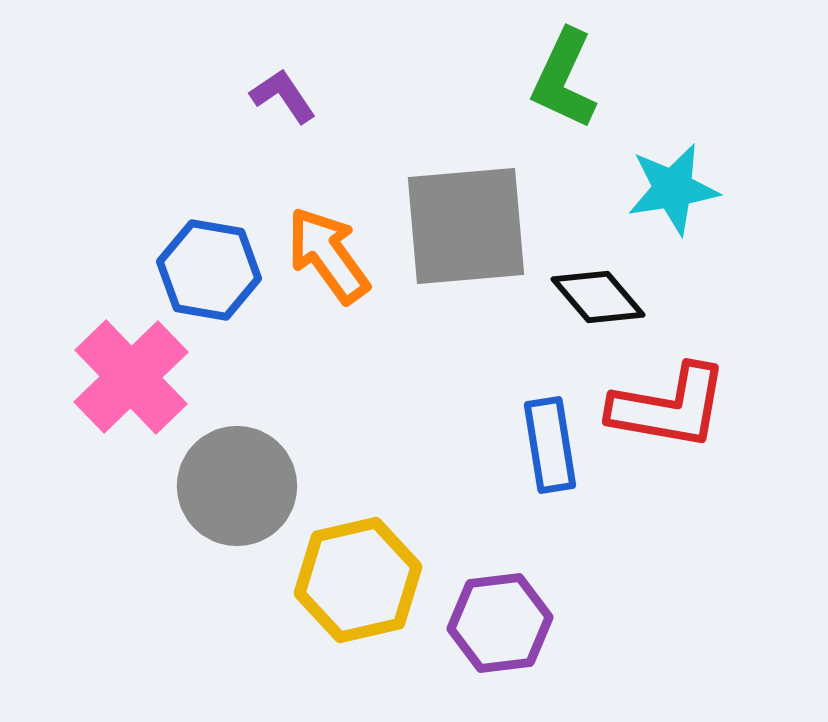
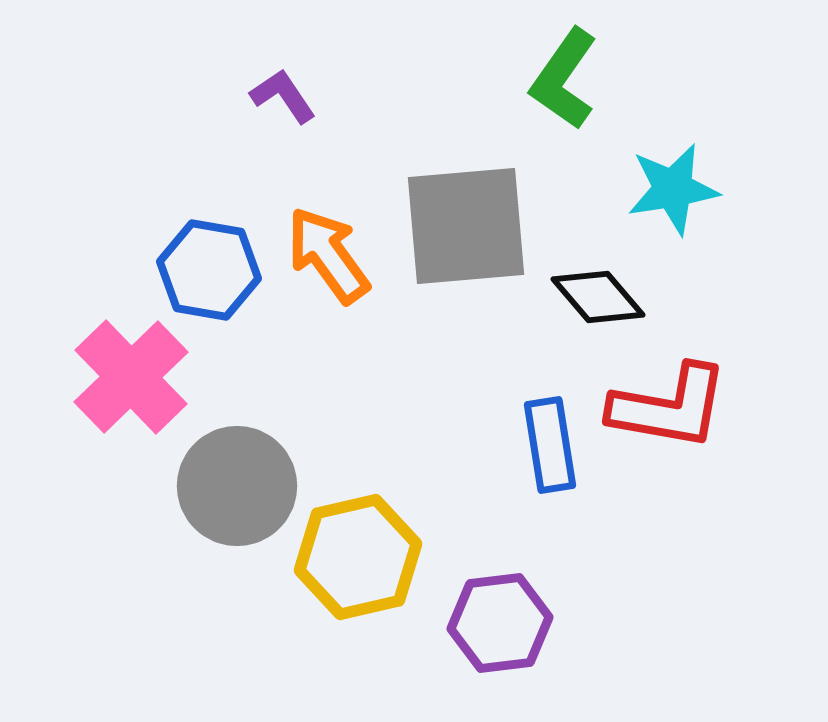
green L-shape: rotated 10 degrees clockwise
yellow hexagon: moved 23 px up
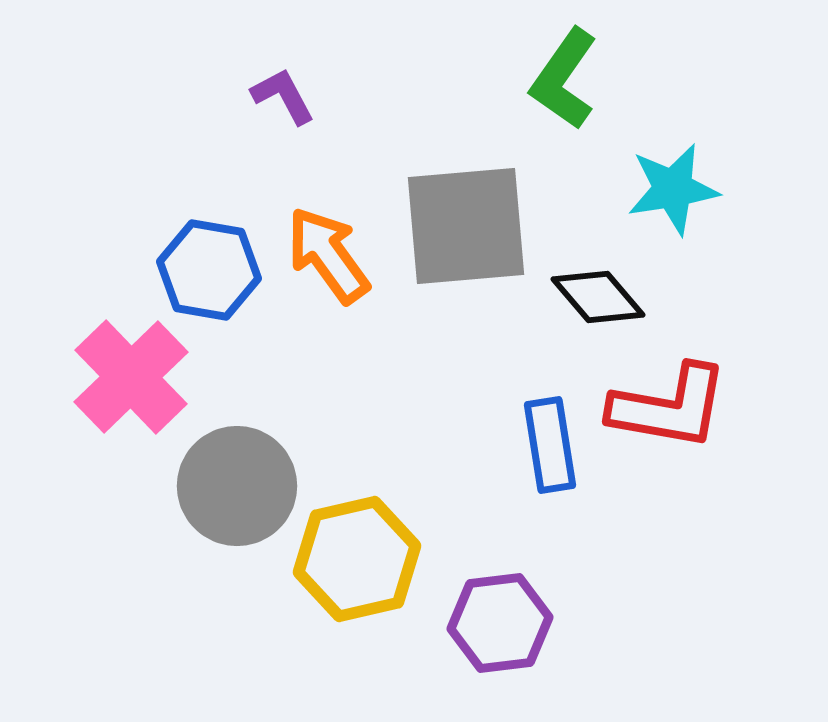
purple L-shape: rotated 6 degrees clockwise
yellow hexagon: moved 1 px left, 2 px down
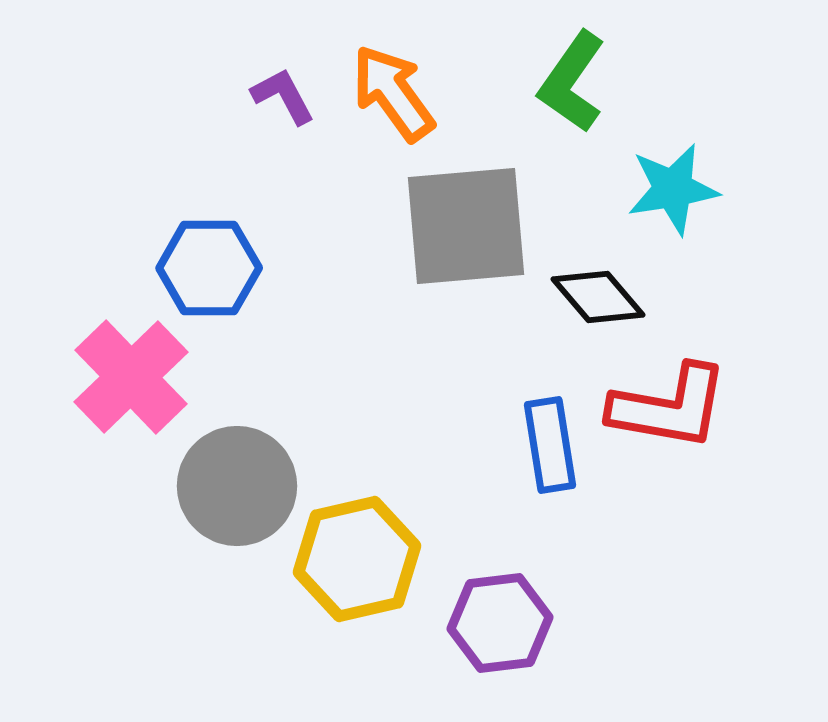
green L-shape: moved 8 px right, 3 px down
orange arrow: moved 65 px right, 162 px up
blue hexagon: moved 2 px up; rotated 10 degrees counterclockwise
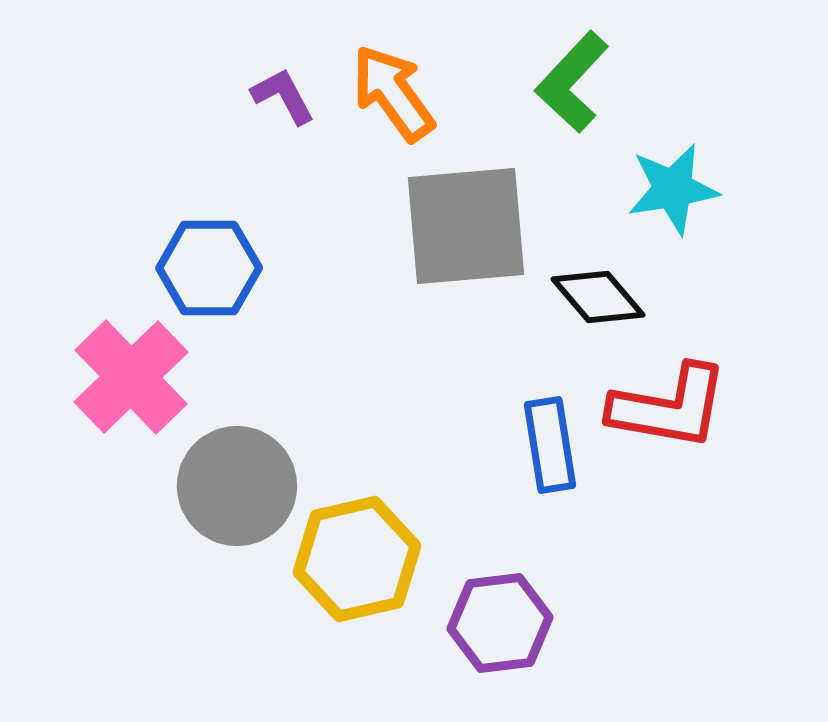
green L-shape: rotated 8 degrees clockwise
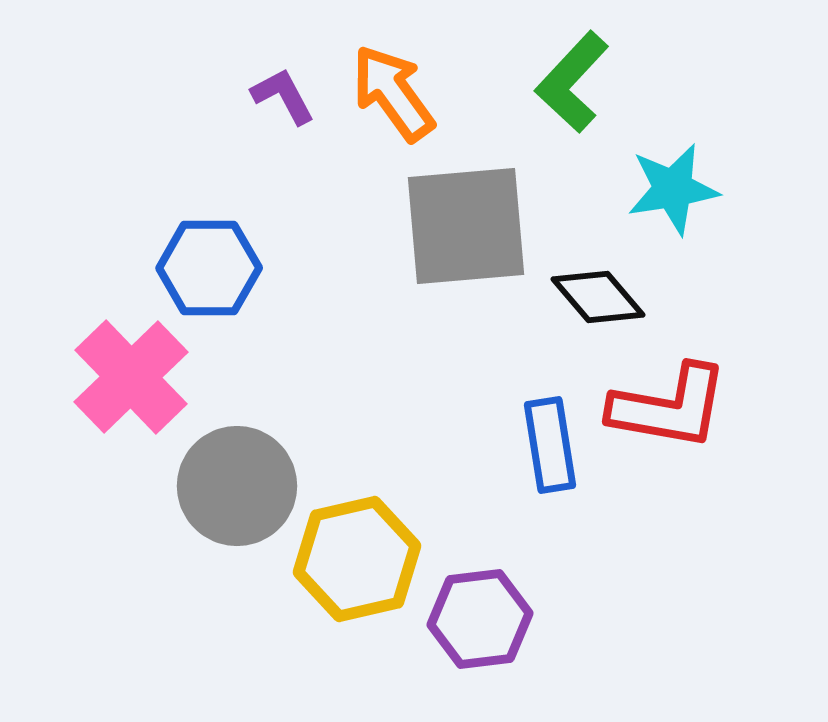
purple hexagon: moved 20 px left, 4 px up
